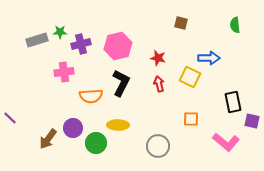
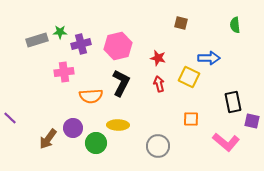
yellow square: moved 1 px left
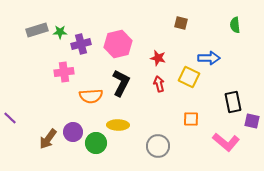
gray rectangle: moved 10 px up
pink hexagon: moved 2 px up
purple circle: moved 4 px down
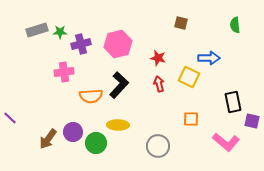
black L-shape: moved 2 px left, 2 px down; rotated 16 degrees clockwise
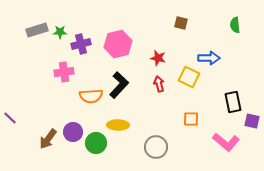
gray circle: moved 2 px left, 1 px down
